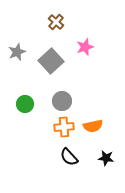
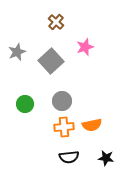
orange semicircle: moved 1 px left, 1 px up
black semicircle: rotated 54 degrees counterclockwise
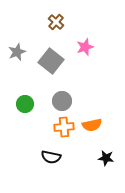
gray square: rotated 10 degrees counterclockwise
black semicircle: moved 18 px left; rotated 18 degrees clockwise
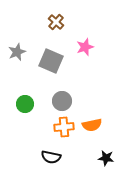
gray square: rotated 15 degrees counterclockwise
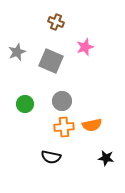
brown cross: rotated 21 degrees counterclockwise
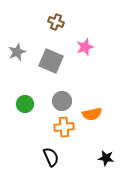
orange semicircle: moved 11 px up
black semicircle: rotated 126 degrees counterclockwise
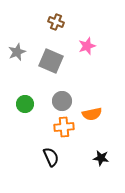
pink star: moved 2 px right, 1 px up
black star: moved 5 px left
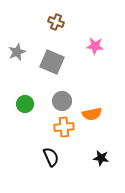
pink star: moved 8 px right; rotated 24 degrees clockwise
gray square: moved 1 px right, 1 px down
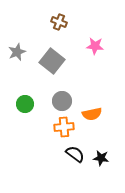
brown cross: moved 3 px right
gray square: moved 1 px up; rotated 15 degrees clockwise
black semicircle: moved 24 px right, 3 px up; rotated 30 degrees counterclockwise
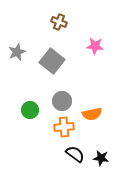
green circle: moved 5 px right, 6 px down
